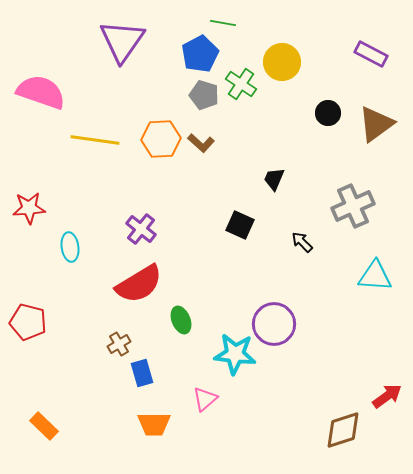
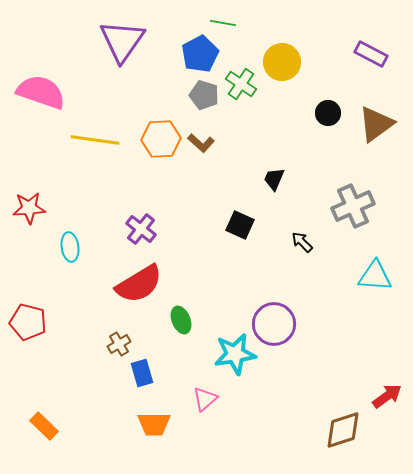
cyan star: rotated 15 degrees counterclockwise
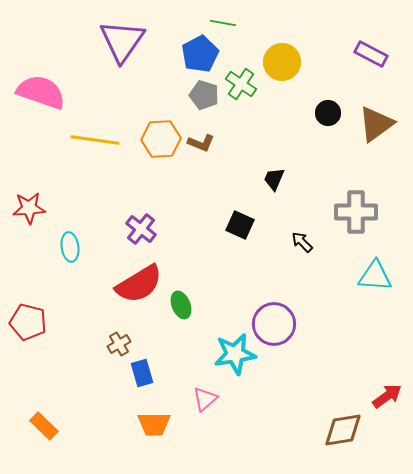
brown L-shape: rotated 20 degrees counterclockwise
gray cross: moved 3 px right, 6 px down; rotated 24 degrees clockwise
green ellipse: moved 15 px up
brown diamond: rotated 9 degrees clockwise
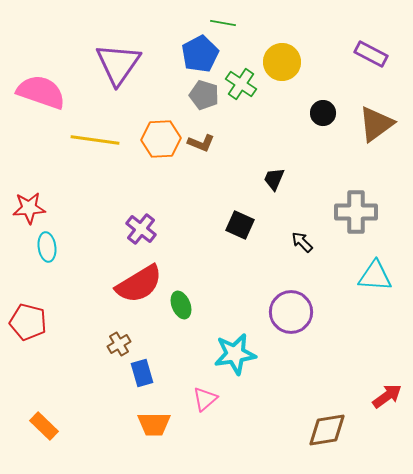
purple triangle: moved 4 px left, 23 px down
black circle: moved 5 px left
cyan ellipse: moved 23 px left
purple circle: moved 17 px right, 12 px up
brown diamond: moved 16 px left
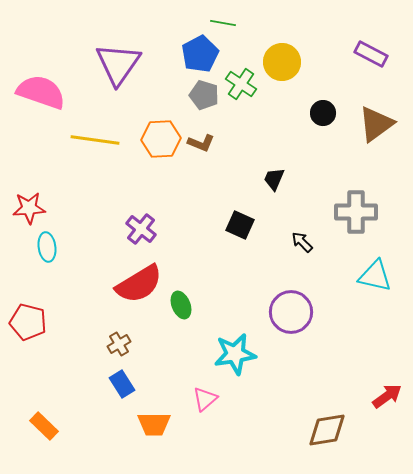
cyan triangle: rotated 9 degrees clockwise
blue rectangle: moved 20 px left, 11 px down; rotated 16 degrees counterclockwise
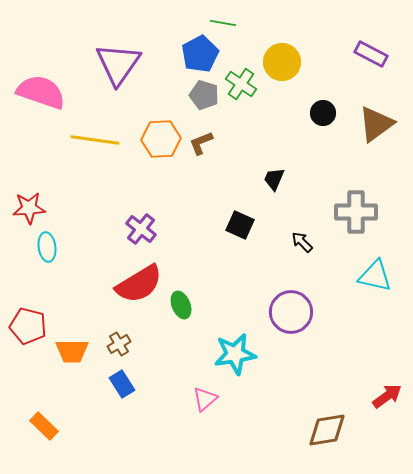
brown L-shape: rotated 136 degrees clockwise
red pentagon: moved 4 px down
orange trapezoid: moved 82 px left, 73 px up
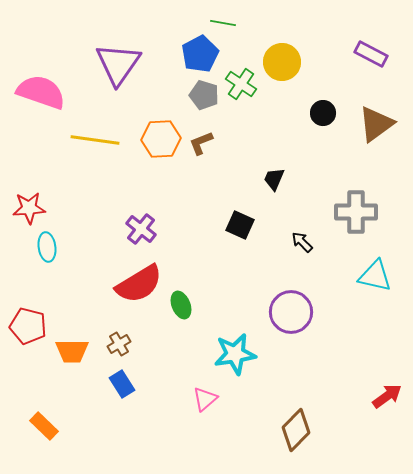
brown diamond: moved 31 px left; rotated 36 degrees counterclockwise
